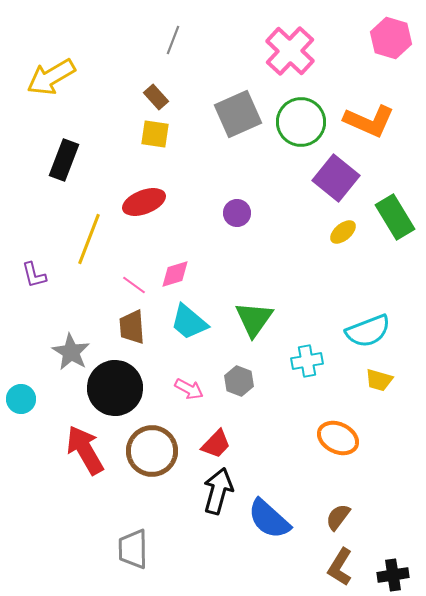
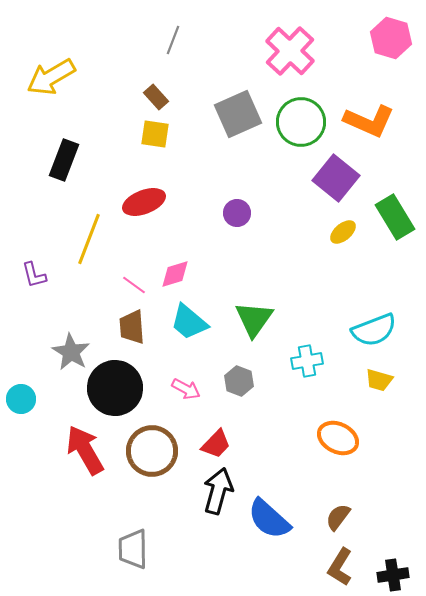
cyan semicircle: moved 6 px right, 1 px up
pink arrow: moved 3 px left
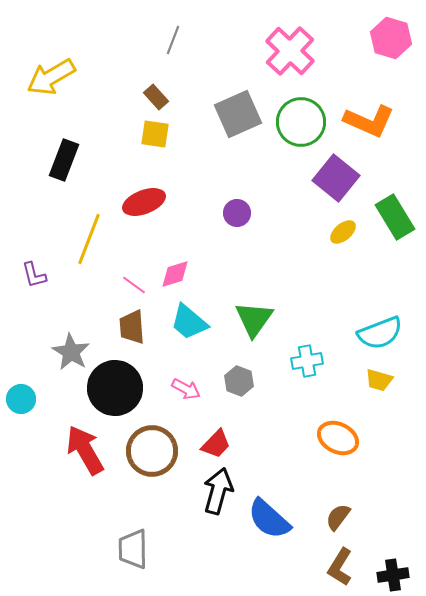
cyan semicircle: moved 6 px right, 3 px down
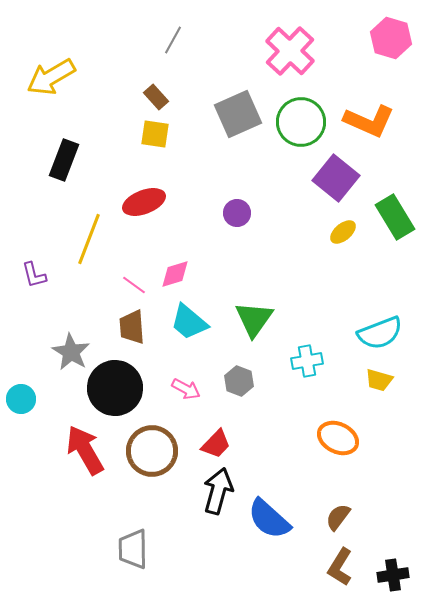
gray line: rotated 8 degrees clockwise
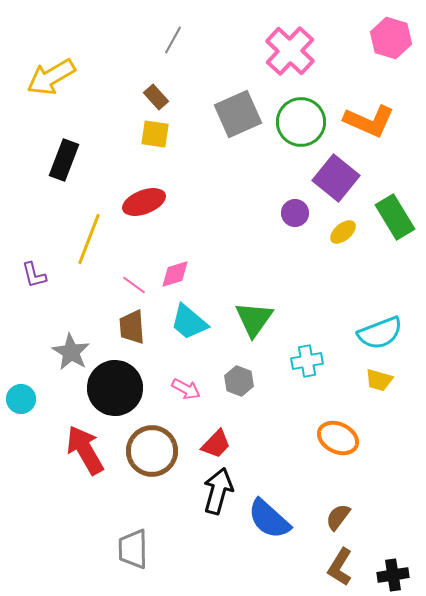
purple circle: moved 58 px right
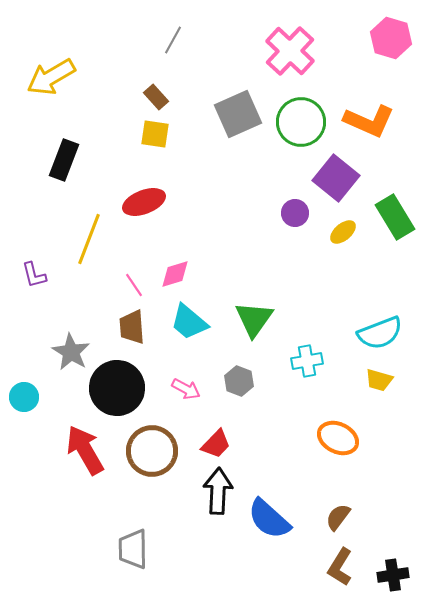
pink line: rotated 20 degrees clockwise
black circle: moved 2 px right
cyan circle: moved 3 px right, 2 px up
black arrow: rotated 12 degrees counterclockwise
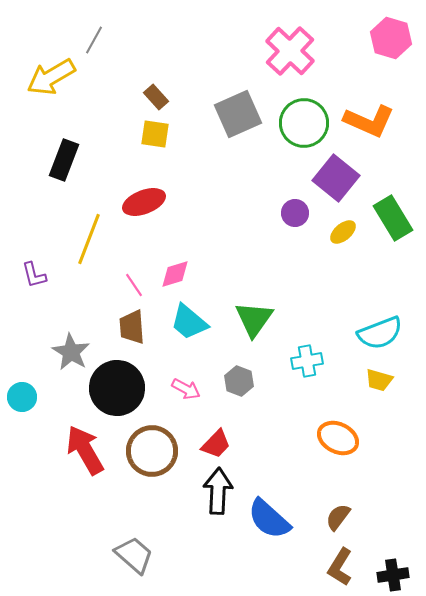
gray line: moved 79 px left
green circle: moved 3 px right, 1 px down
green rectangle: moved 2 px left, 1 px down
cyan circle: moved 2 px left
gray trapezoid: moved 1 px right, 6 px down; rotated 132 degrees clockwise
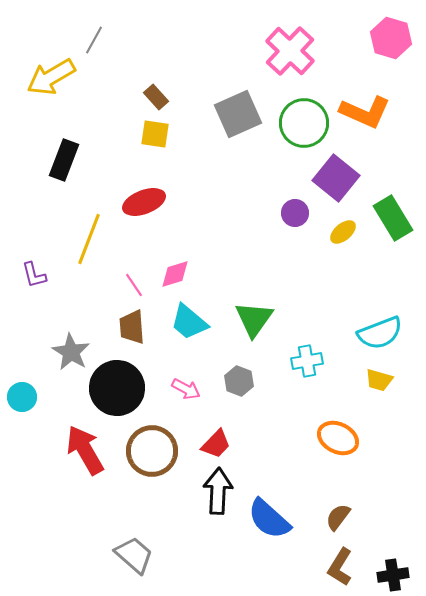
orange L-shape: moved 4 px left, 9 px up
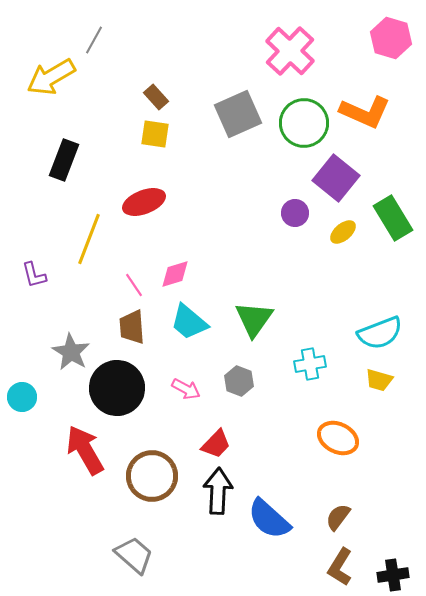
cyan cross: moved 3 px right, 3 px down
brown circle: moved 25 px down
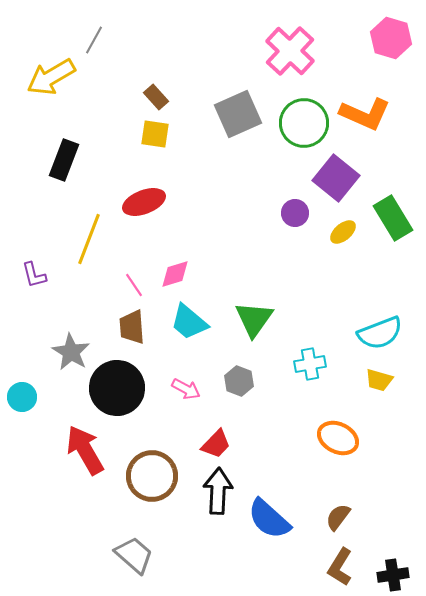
orange L-shape: moved 2 px down
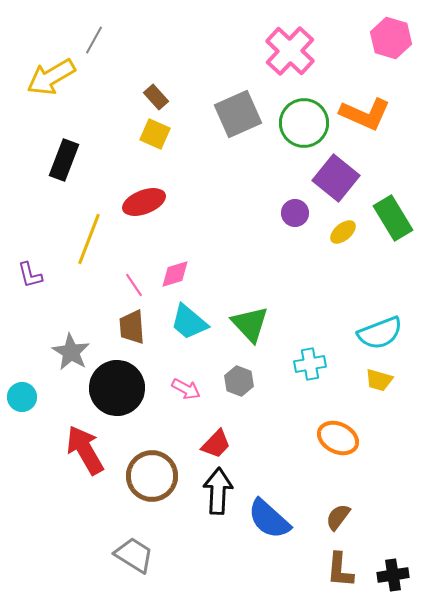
yellow square: rotated 16 degrees clockwise
purple L-shape: moved 4 px left
green triangle: moved 4 px left, 5 px down; rotated 18 degrees counterclockwise
gray trapezoid: rotated 9 degrees counterclockwise
brown L-shape: moved 3 px down; rotated 27 degrees counterclockwise
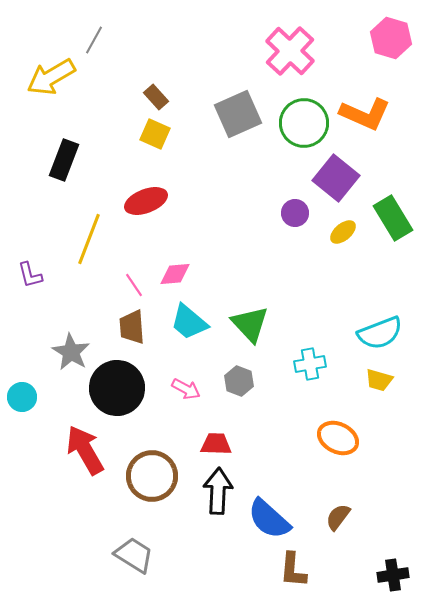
red ellipse: moved 2 px right, 1 px up
pink diamond: rotated 12 degrees clockwise
red trapezoid: rotated 132 degrees counterclockwise
brown L-shape: moved 47 px left
